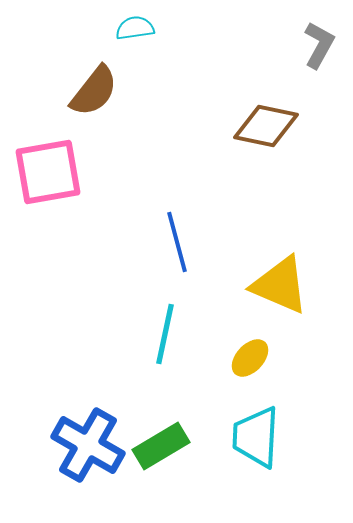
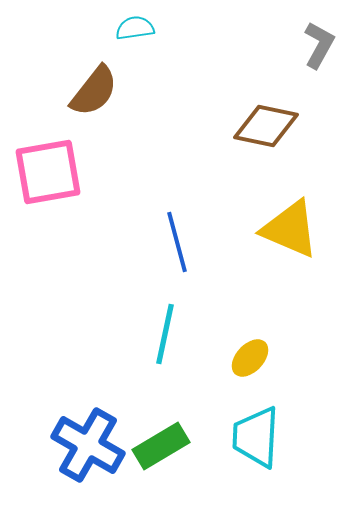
yellow triangle: moved 10 px right, 56 px up
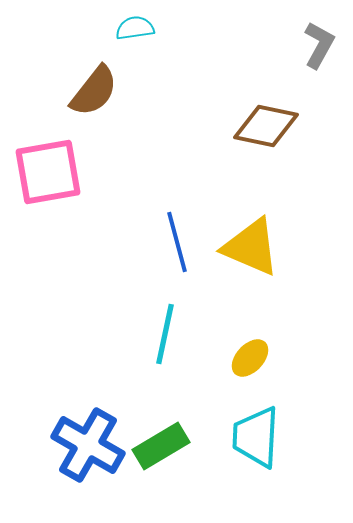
yellow triangle: moved 39 px left, 18 px down
